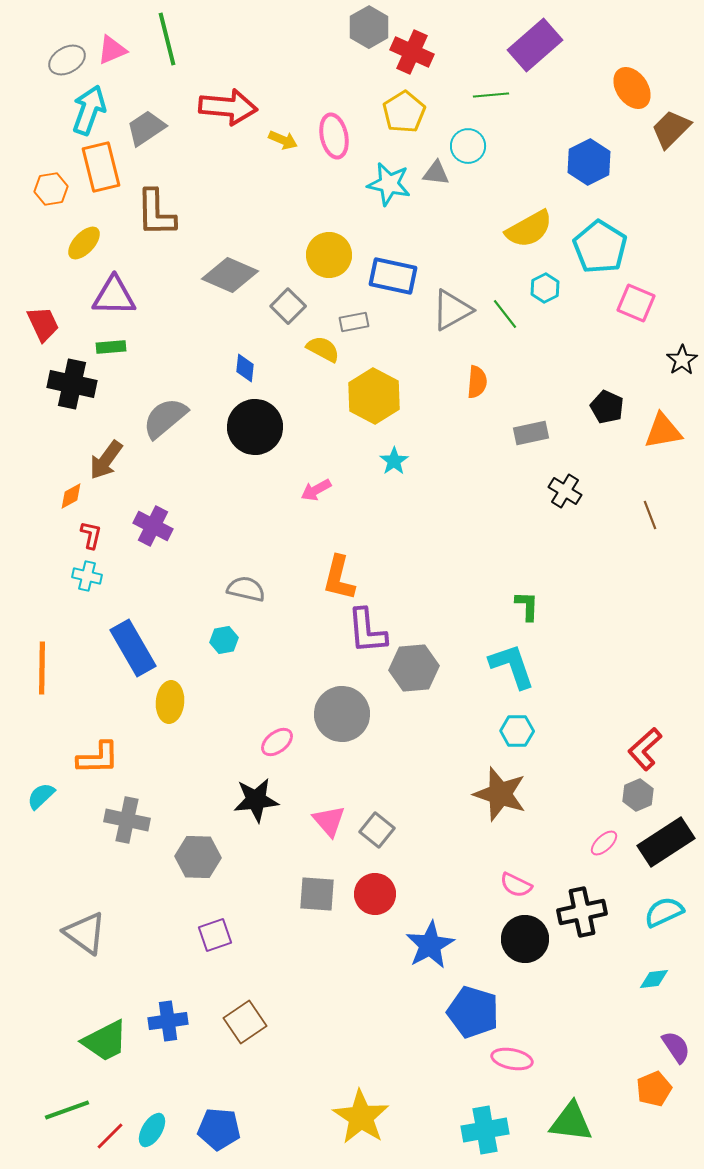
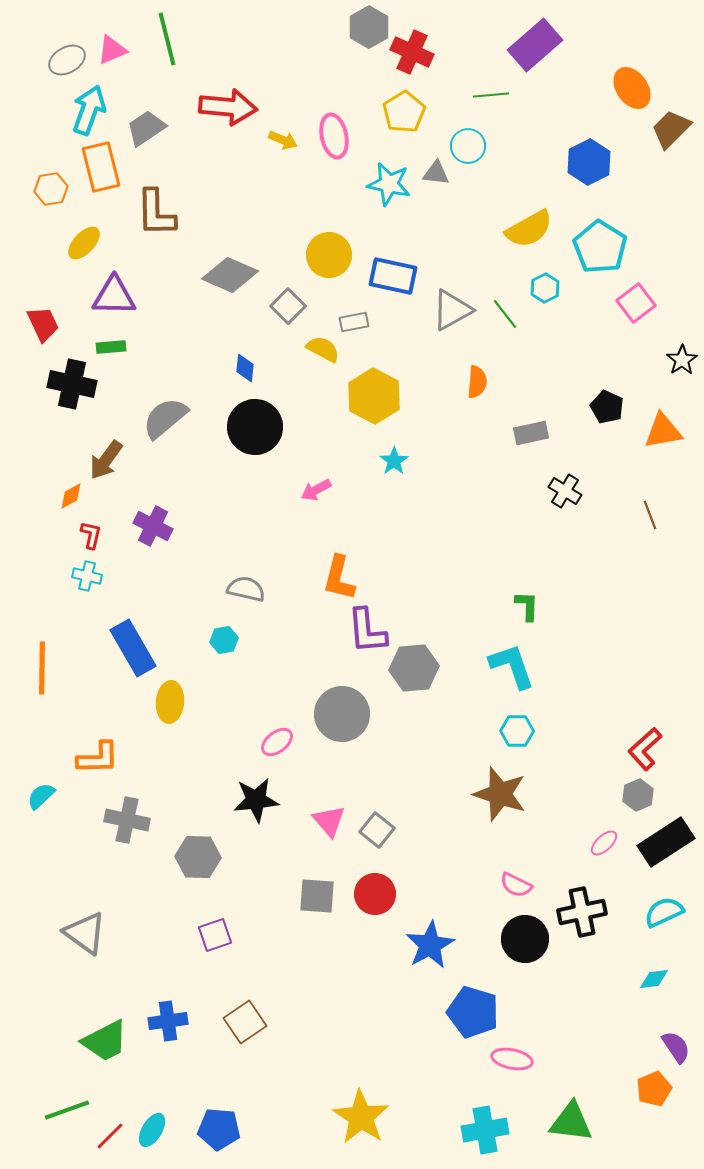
pink square at (636, 303): rotated 30 degrees clockwise
gray square at (317, 894): moved 2 px down
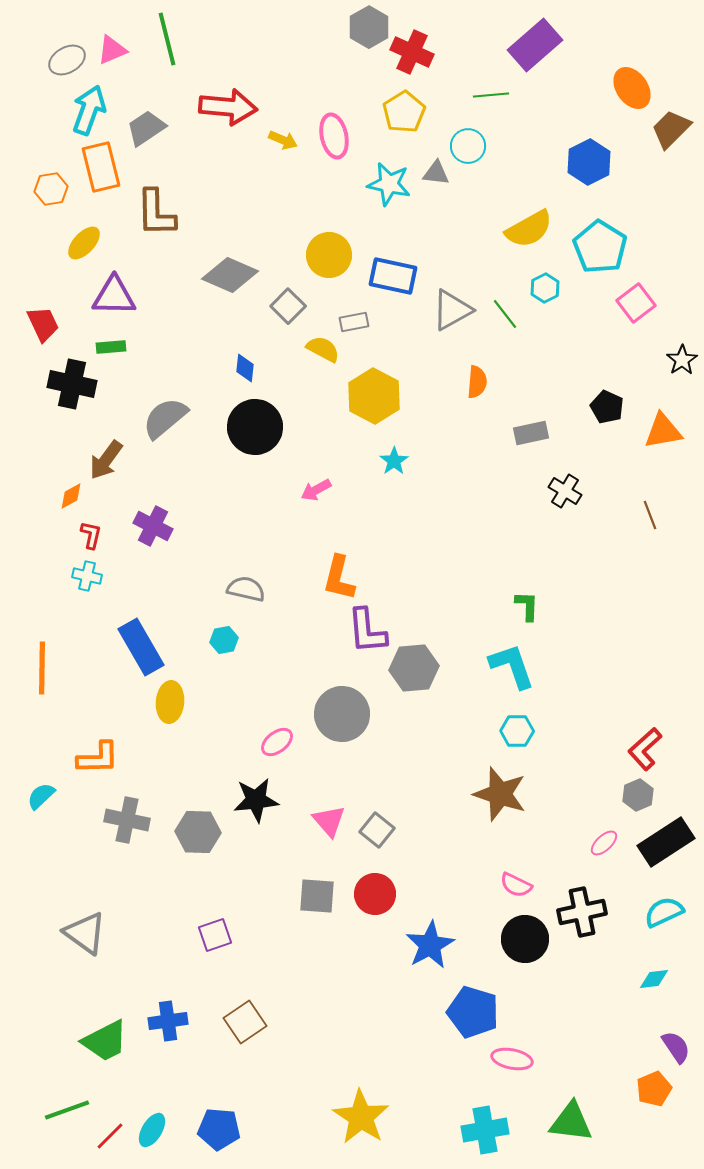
blue rectangle at (133, 648): moved 8 px right, 1 px up
gray hexagon at (198, 857): moved 25 px up
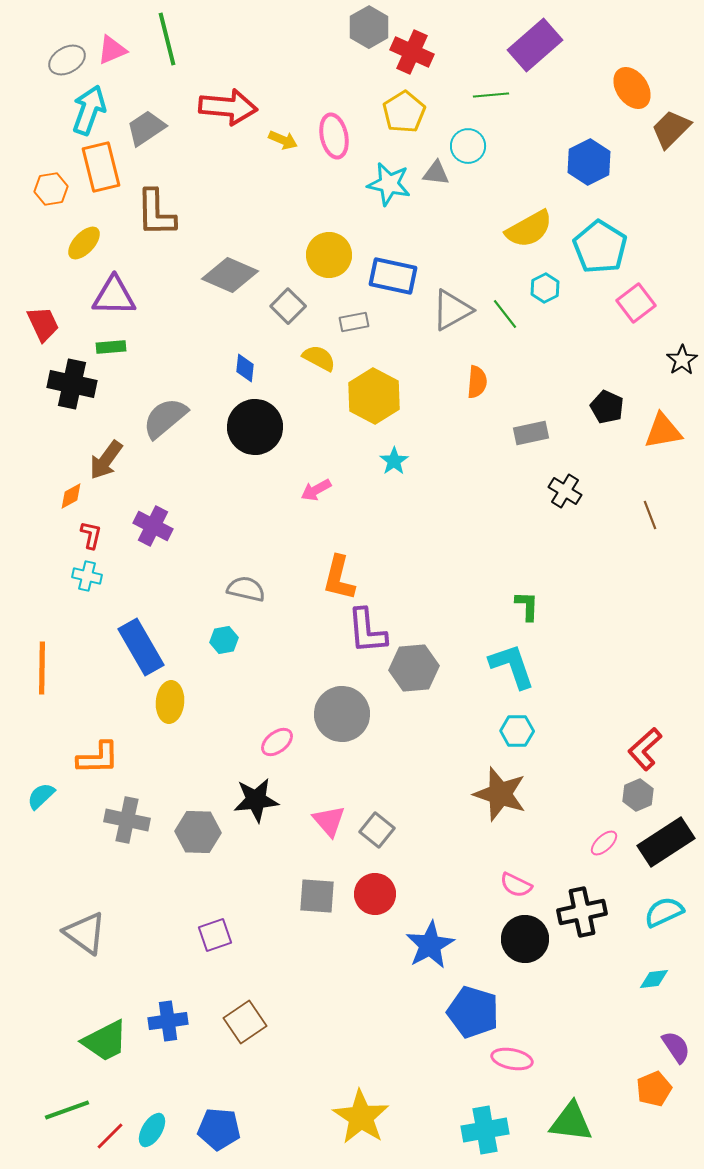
yellow semicircle at (323, 349): moved 4 px left, 9 px down
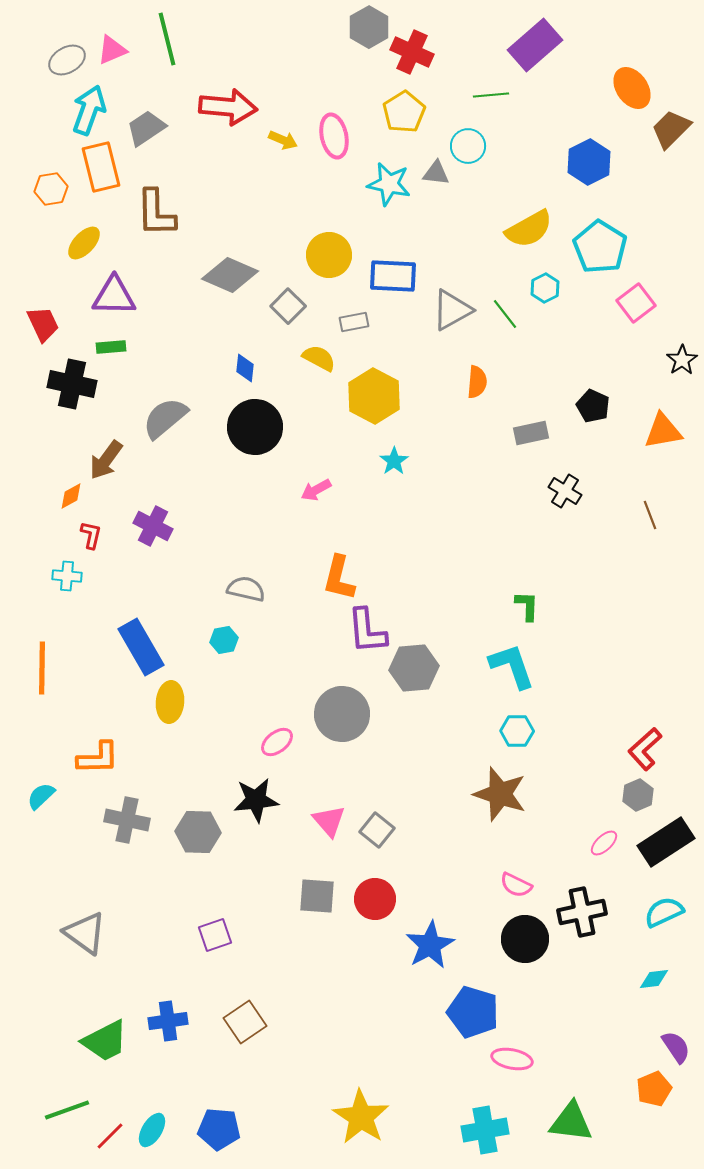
blue rectangle at (393, 276): rotated 9 degrees counterclockwise
black pentagon at (607, 407): moved 14 px left, 1 px up
cyan cross at (87, 576): moved 20 px left; rotated 8 degrees counterclockwise
red circle at (375, 894): moved 5 px down
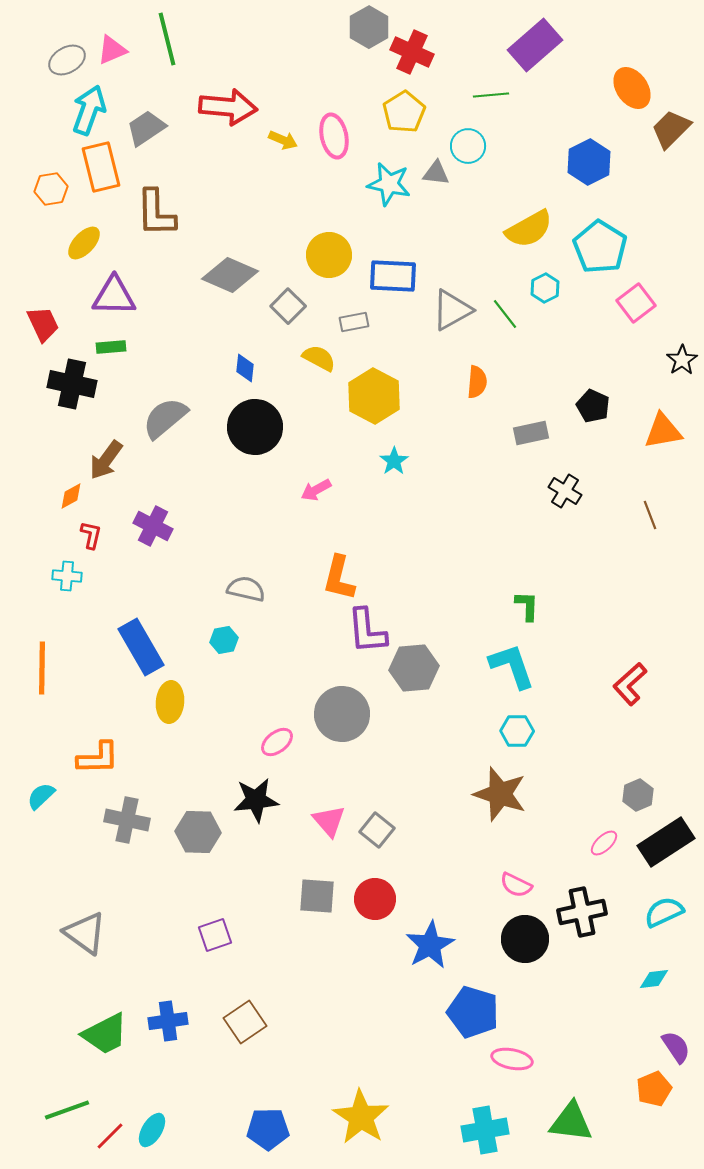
red L-shape at (645, 749): moved 15 px left, 65 px up
green trapezoid at (105, 1041): moved 7 px up
blue pentagon at (219, 1129): moved 49 px right; rotated 6 degrees counterclockwise
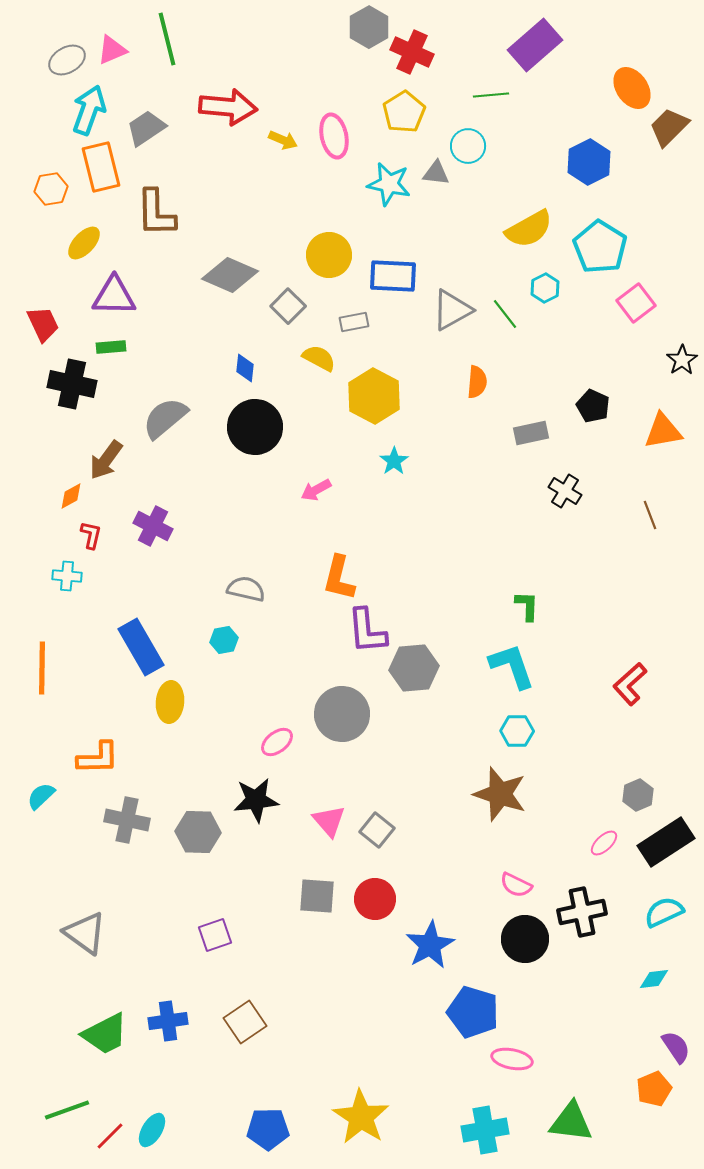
brown trapezoid at (671, 129): moved 2 px left, 2 px up
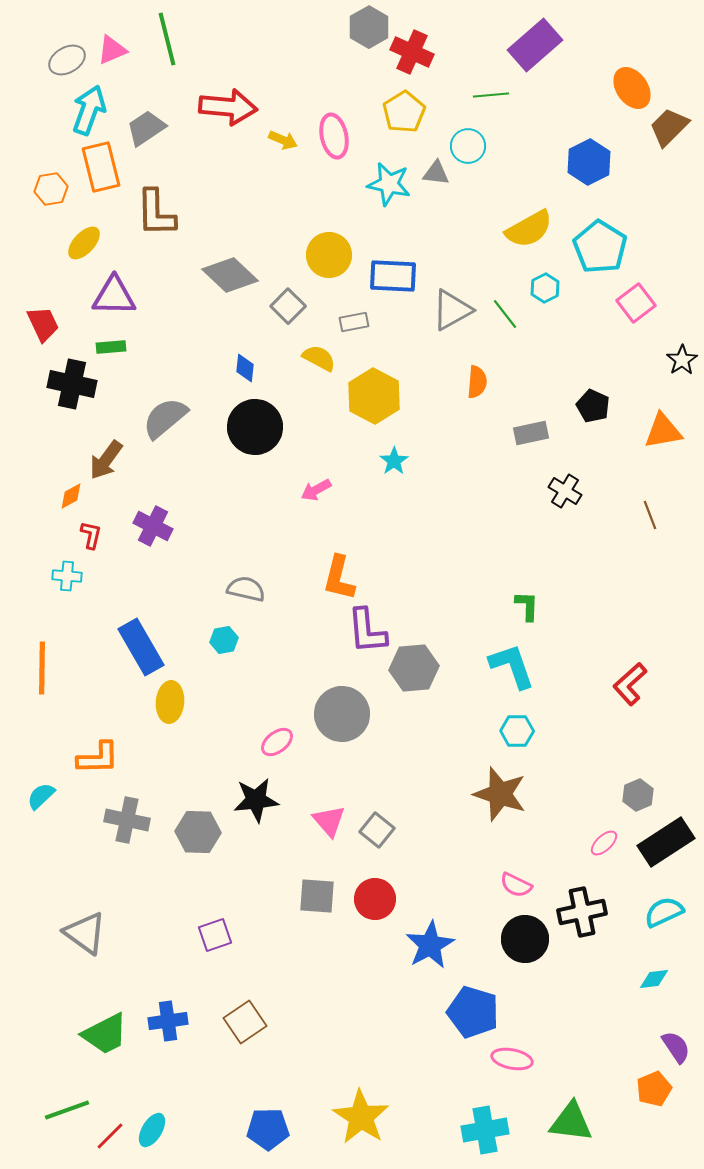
gray diamond at (230, 275): rotated 20 degrees clockwise
